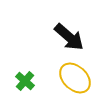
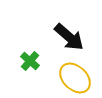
green cross: moved 5 px right, 20 px up
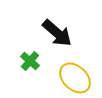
black arrow: moved 12 px left, 4 px up
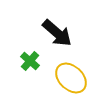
yellow ellipse: moved 4 px left
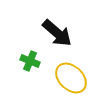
green cross: rotated 18 degrees counterclockwise
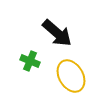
yellow ellipse: moved 2 px up; rotated 16 degrees clockwise
